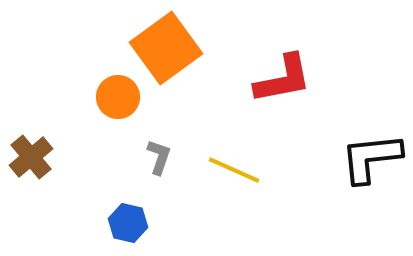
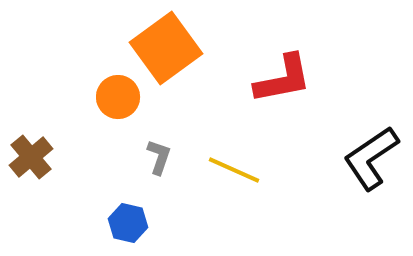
black L-shape: rotated 28 degrees counterclockwise
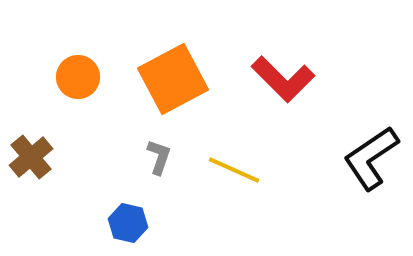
orange square: moved 7 px right, 31 px down; rotated 8 degrees clockwise
red L-shape: rotated 56 degrees clockwise
orange circle: moved 40 px left, 20 px up
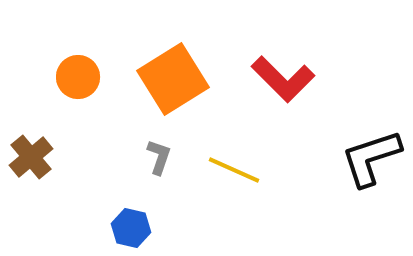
orange square: rotated 4 degrees counterclockwise
black L-shape: rotated 16 degrees clockwise
blue hexagon: moved 3 px right, 5 px down
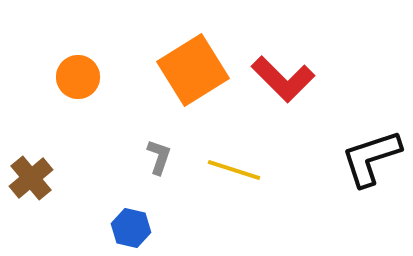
orange square: moved 20 px right, 9 px up
brown cross: moved 21 px down
yellow line: rotated 6 degrees counterclockwise
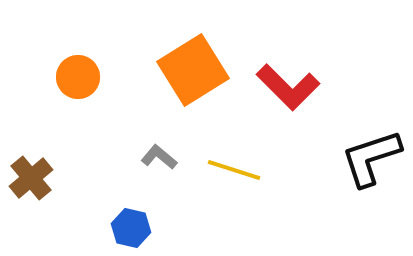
red L-shape: moved 5 px right, 8 px down
gray L-shape: rotated 69 degrees counterclockwise
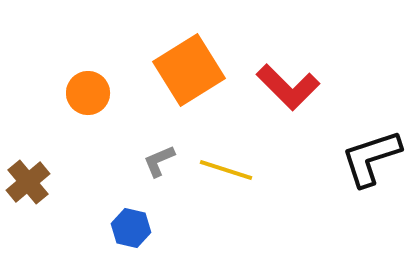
orange square: moved 4 px left
orange circle: moved 10 px right, 16 px down
gray L-shape: moved 4 px down; rotated 63 degrees counterclockwise
yellow line: moved 8 px left
brown cross: moved 3 px left, 4 px down
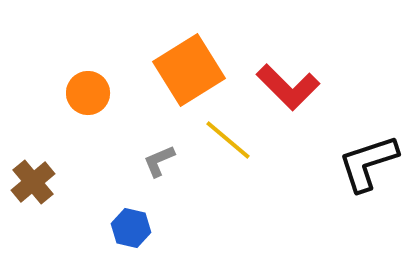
black L-shape: moved 3 px left, 5 px down
yellow line: moved 2 px right, 30 px up; rotated 22 degrees clockwise
brown cross: moved 5 px right
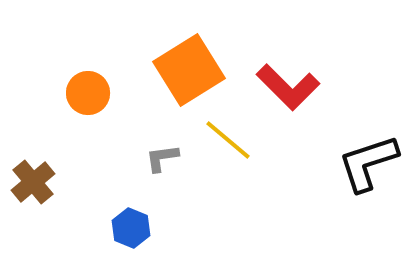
gray L-shape: moved 3 px right, 3 px up; rotated 15 degrees clockwise
blue hexagon: rotated 9 degrees clockwise
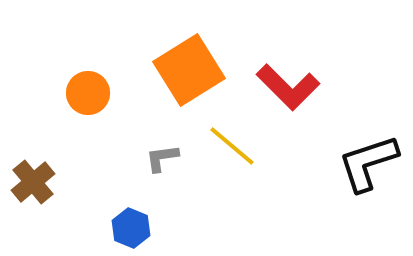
yellow line: moved 4 px right, 6 px down
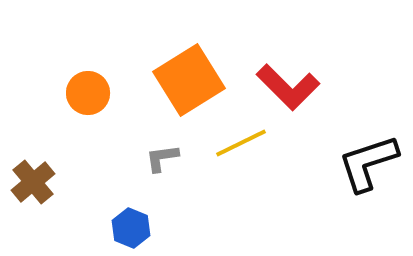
orange square: moved 10 px down
yellow line: moved 9 px right, 3 px up; rotated 66 degrees counterclockwise
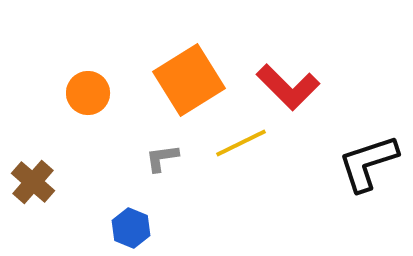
brown cross: rotated 9 degrees counterclockwise
